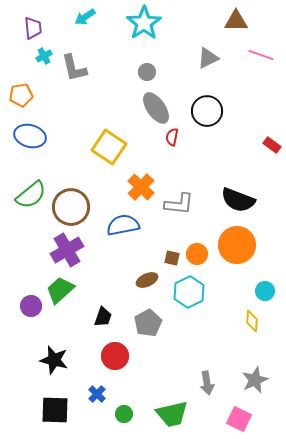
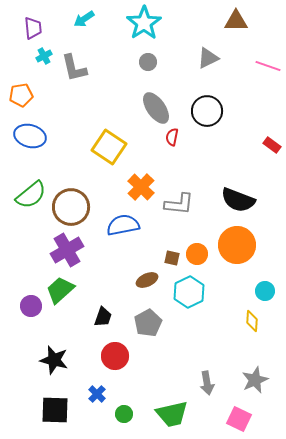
cyan arrow at (85, 17): moved 1 px left, 2 px down
pink line at (261, 55): moved 7 px right, 11 px down
gray circle at (147, 72): moved 1 px right, 10 px up
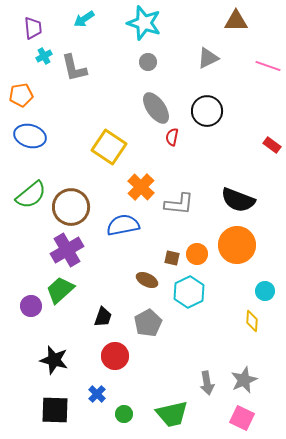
cyan star at (144, 23): rotated 20 degrees counterclockwise
brown ellipse at (147, 280): rotated 50 degrees clockwise
gray star at (255, 380): moved 11 px left
pink square at (239, 419): moved 3 px right, 1 px up
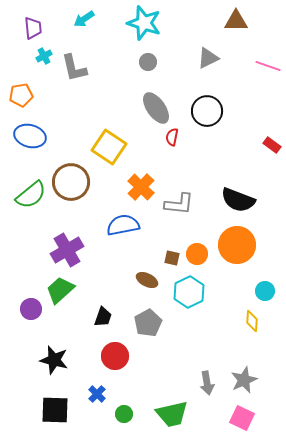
brown circle at (71, 207): moved 25 px up
purple circle at (31, 306): moved 3 px down
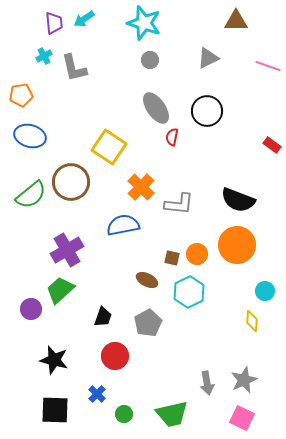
purple trapezoid at (33, 28): moved 21 px right, 5 px up
gray circle at (148, 62): moved 2 px right, 2 px up
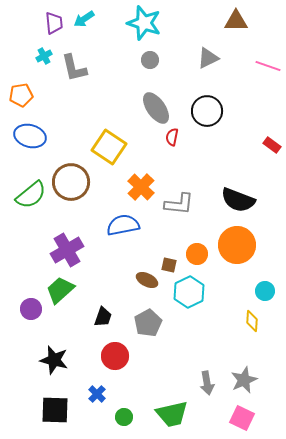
brown square at (172, 258): moved 3 px left, 7 px down
green circle at (124, 414): moved 3 px down
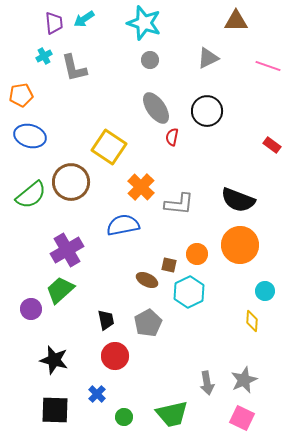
orange circle at (237, 245): moved 3 px right
black trapezoid at (103, 317): moved 3 px right, 3 px down; rotated 30 degrees counterclockwise
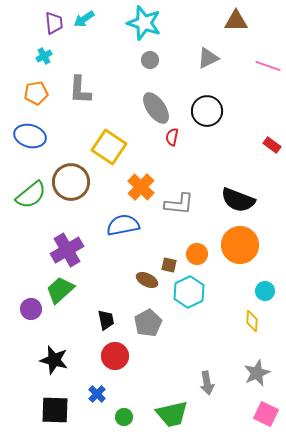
gray L-shape at (74, 68): moved 6 px right, 22 px down; rotated 16 degrees clockwise
orange pentagon at (21, 95): moved 15 px right, 2 px up
gray star at (244, 380): moved 13 px right, 7 px up
pink square at (242, 418): moved 24 px right, 4 px up
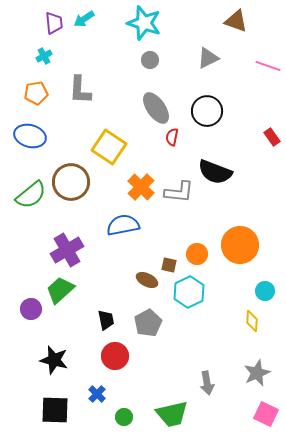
brown triangle at (236, 21): rotated 20 degrees clockwise
red rectangle at (272, 145): moved 8 px up; rotated 18 degrees clockwise
black semicircle at (238, 200): moved 23 px left, 28 px up
gray L-shape at (179, 204): moved 12 px up
